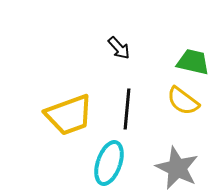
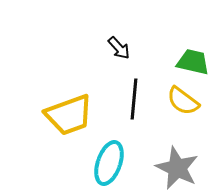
black line: moved 7 px right, 10 px up
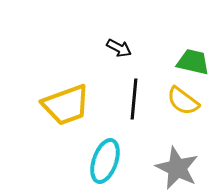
black arrow: rotated 20 degrees counterclockwise
yellow trapezoid: moved 3 px left, 10 px up
cyan ellipse: moved 4 px left, 2 px up
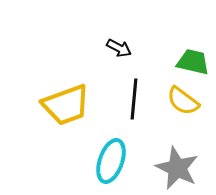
cyan ellipse: moved 6 px right
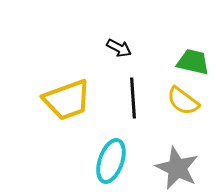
black line: moved 1 px left, 1 px up; rotated 9 degrees counterclockwise
yellow trapezoid: moved 1 px right, 5 px up
